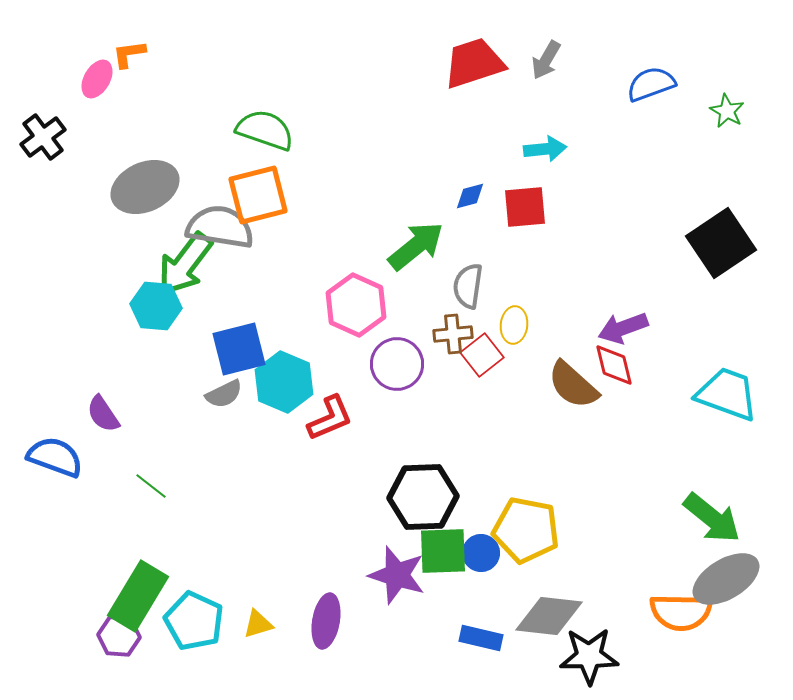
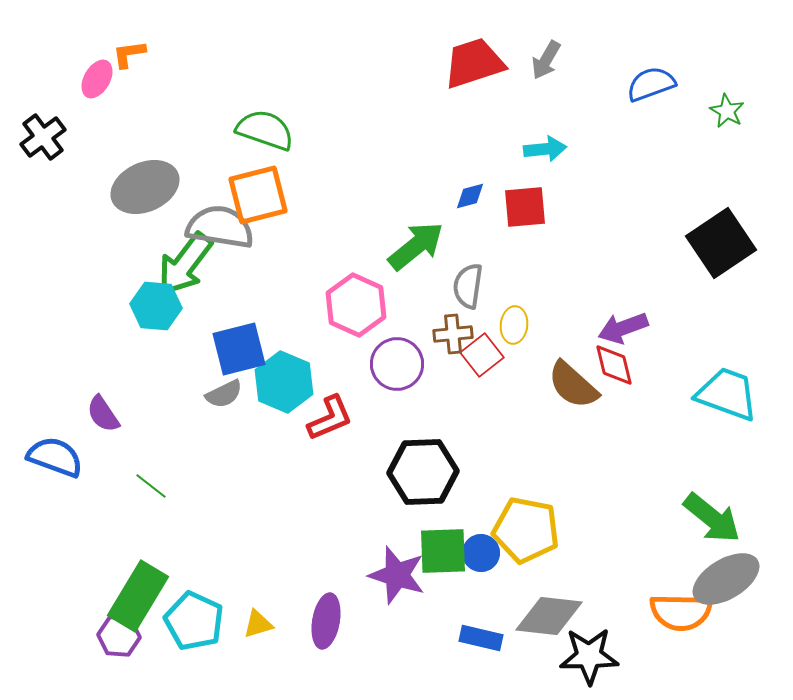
black hexagon at (423, 497): moved 25 px up
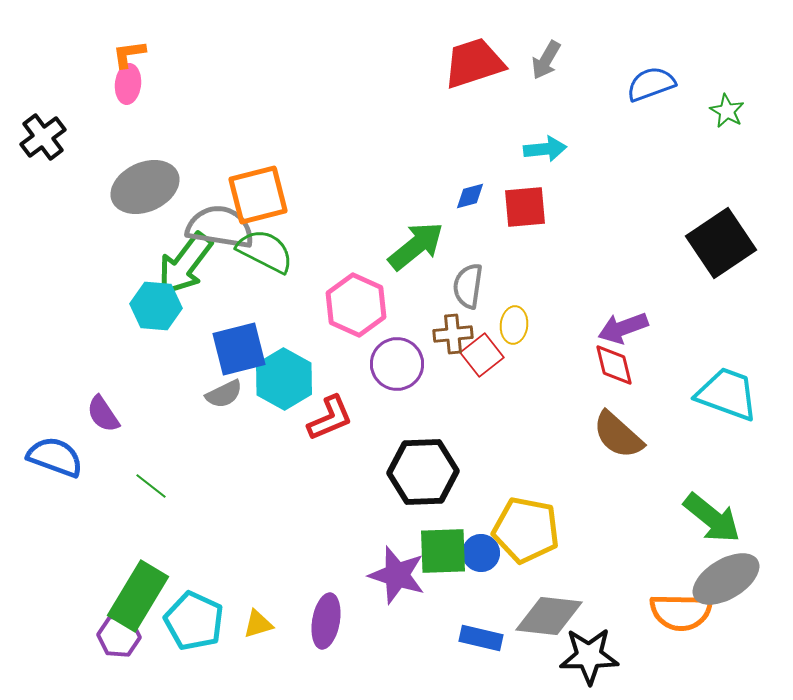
pink ellipse at (97, 79): moved 31 px right, 5 px down; rotated 24 degrees counterclockwise
green semicircle at (265, 130): moved 121 px down; rotated 8 degrees clockwise
cyan hexagon at (284, 382): moved 3 px up; rotated 6 degrees clockwise
brown semicircle at (573, 385): moved 45 px right, 50 px down
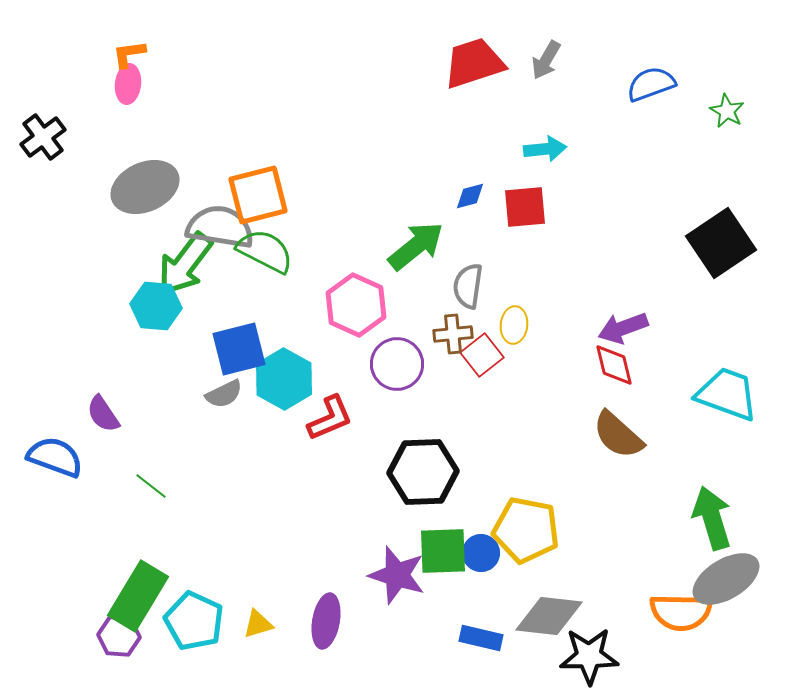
green arrow at (712, 518): rotated 146 degrees counterclockwise
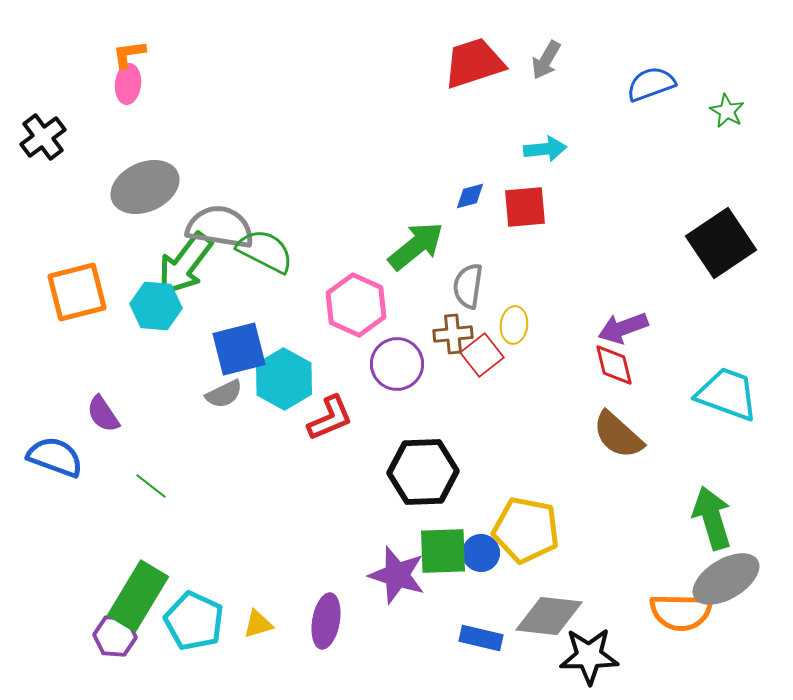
orange square at (258, 195): moved 181 px left, 97 px down
purple hexagon at (119, 636): moved 4 px left
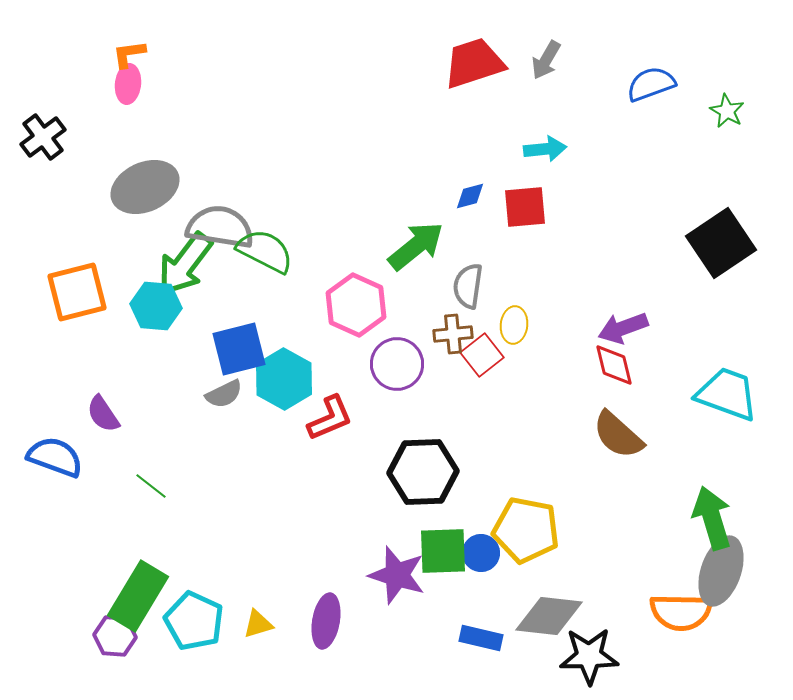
gray ellipse at (726, 579): moved 5 px left, 8 px up; rotated 40 degrees counterclockwise
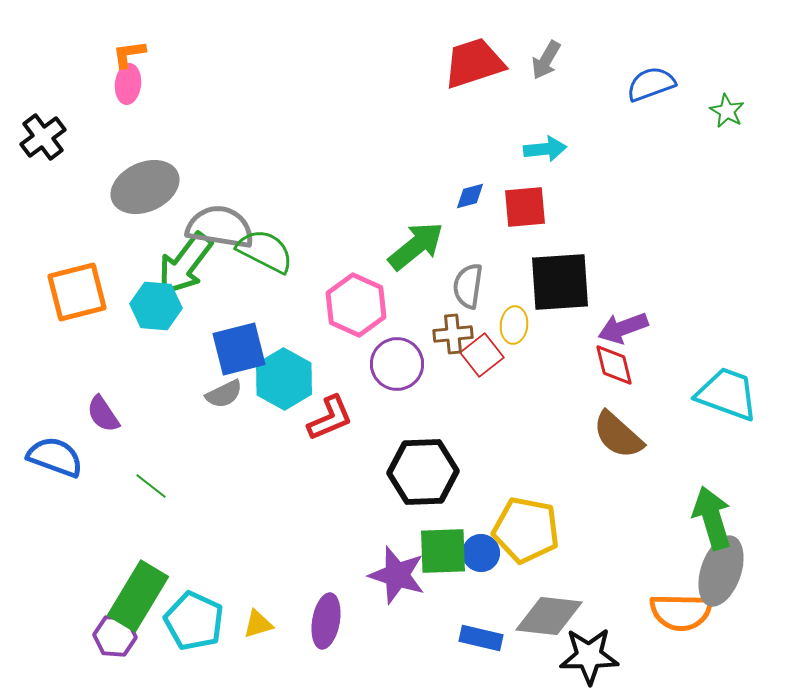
black square at (721, 243): moved 161 px left, 39 px down; rotated 30 degrees clockwise
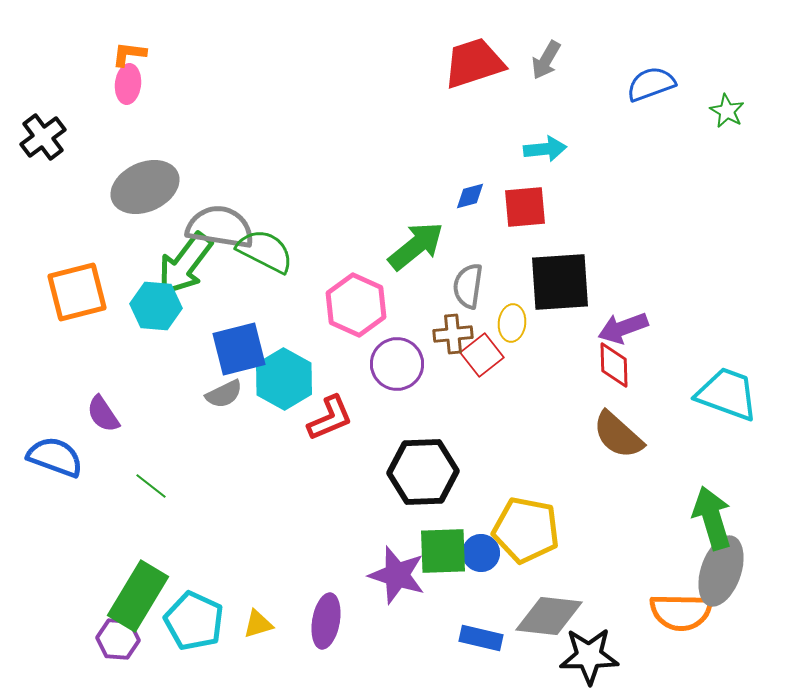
orange L-shape at (129, 54): rotated 15 degrees clockwise
yellow ellipse at (514, 325): moved 2 px left, 2 px up
red diamond at (614, 365): rotated 12 degrees clockwise
purple hexagon at (115, 636): moved 3 px right, 3 px down
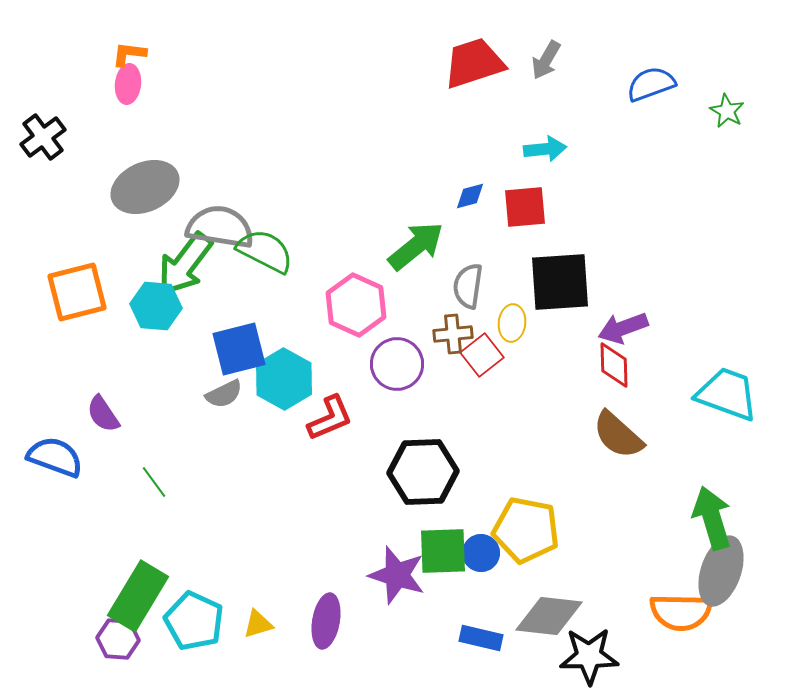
green line at (151, 486): moved 3 px right, 4 px up; rotated 16 degrees clockwise
